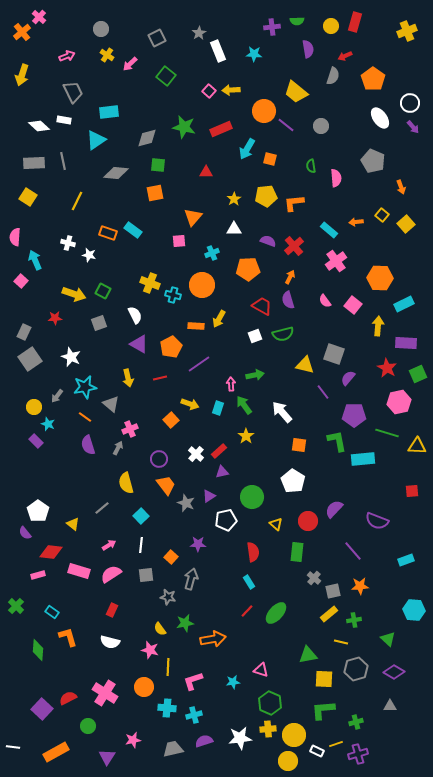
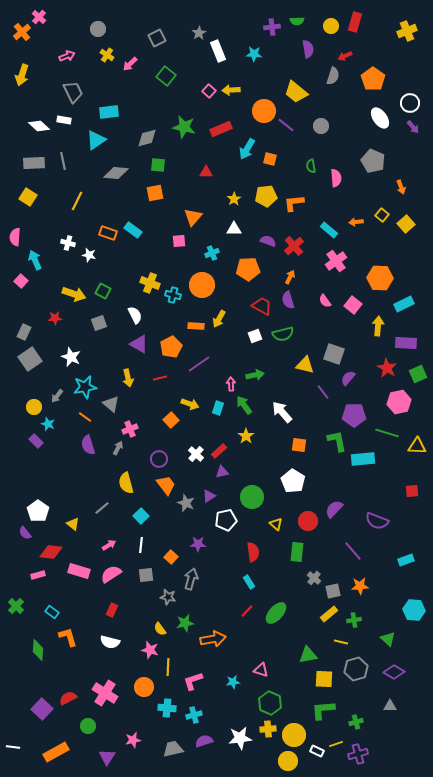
gray circle at (101, 29): moved 3 px left
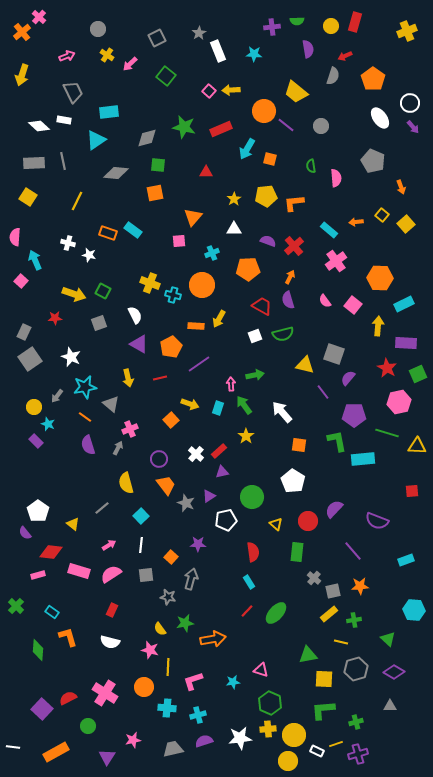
cyan cross at (194, 715): moved 4 px right
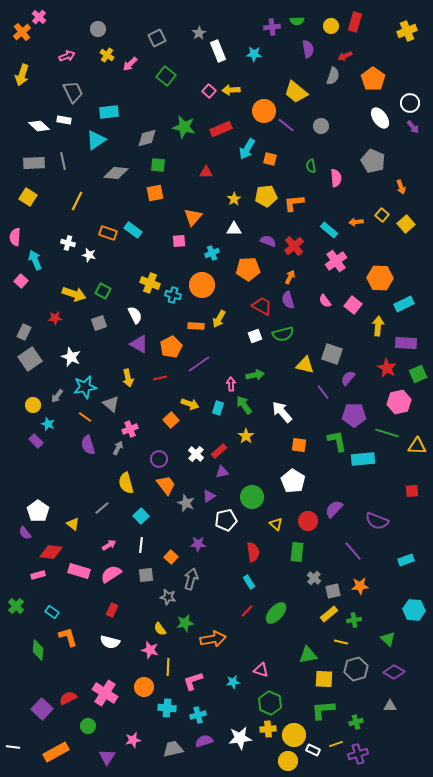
gray square at (334, 354): moved 2 px left
yellow circle at (34, 407): moved 1 px left, 2 px up
white rectangle at (317, 751): moved 4 px left, 1 px up
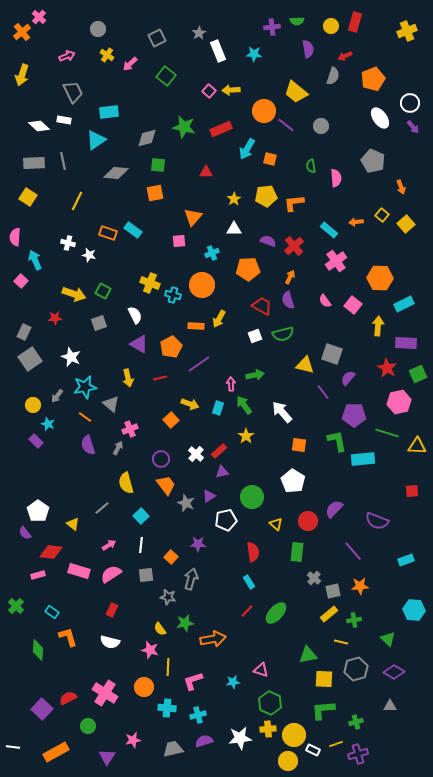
orange pentagon at (373, 79): rotated 15 degrees clockwise
purple circle at (159, 459): moved 2 px right
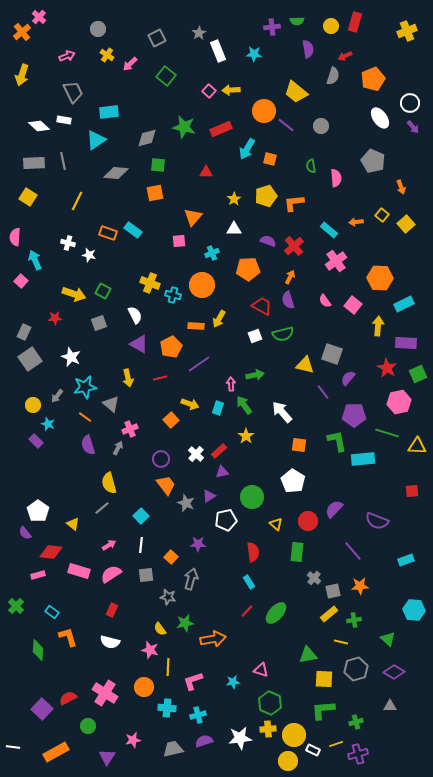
yellow pentagon at (266, 196): rotated 10 degrees counterclockwise
yellow semicircle at (126, 483): moved 17 px left
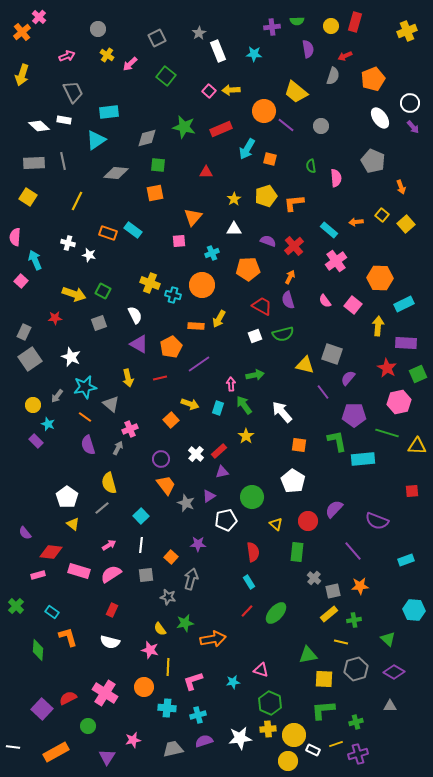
white pentagon at (38, 511): moved 29 px right, 14 px up
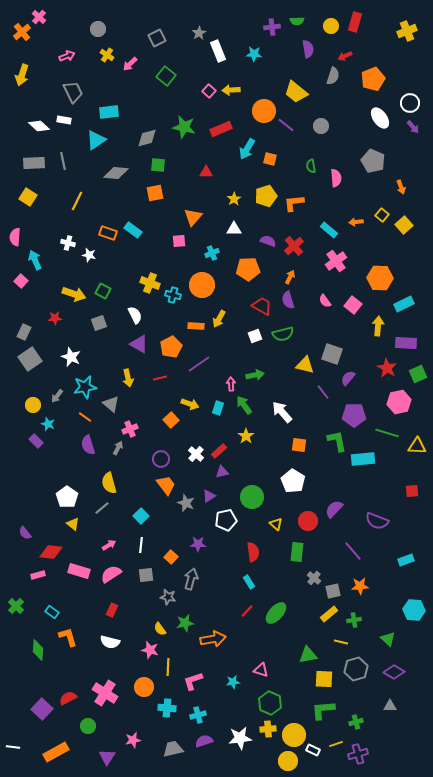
yellow square at (406, 224): moved 2 px left, 1 px down
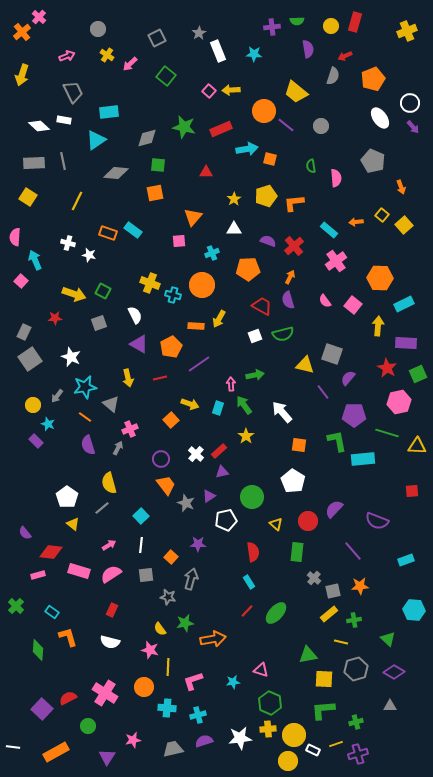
cyan arrow at (247, 149): rotated 130 degrees counterclockwise
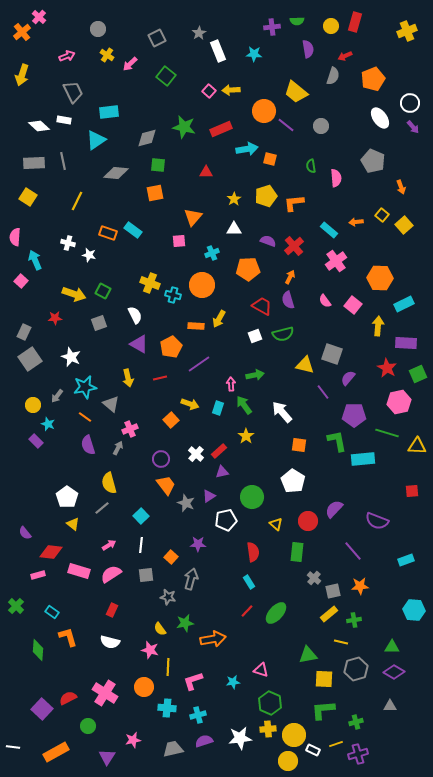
green triangle at (388, 639): moved 4 px right, 8 px down; rotated 42 degrees counterclockwise
